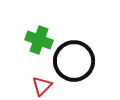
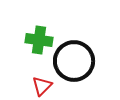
green cross: rotated 12 degrees counterclockwise
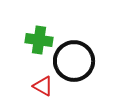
red triangle: moved 1 px right; rotated 45 degrees counterclockwise
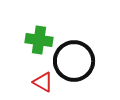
red triangle: moved 4 px up
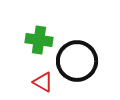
black circle: moved 3 px right
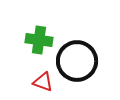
red triangle: rotated 10 degrees counterclockwise
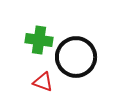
black circle: moved 1 px left, 4 px up
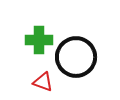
green cross: rotated 8 degrees counterclockwise
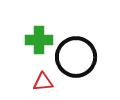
red triangle: rotated 25 degrees counterclockwise
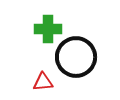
green cross: moved 9 px right, 11 px up
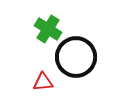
green cross: rotated 32 degrees clockwise
